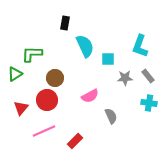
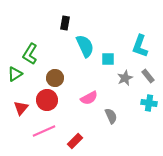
green L-shape: moved 2 px left; rotated 60 degrees counterclockwise
gray star: rotated 21 degrees counterclockwise
pink semicircle: moved 1 px left, 2 px down
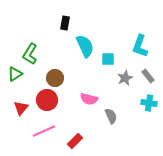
pink semicircle: moved 1 px down; rotated 42 degrees clockwise
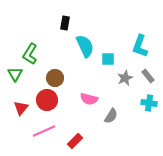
green triangle: rotated 28 degrees counterclockwise
gray semicircle: rotated 56 degrees clockwise
